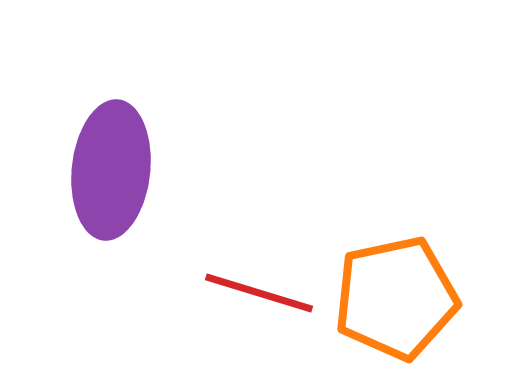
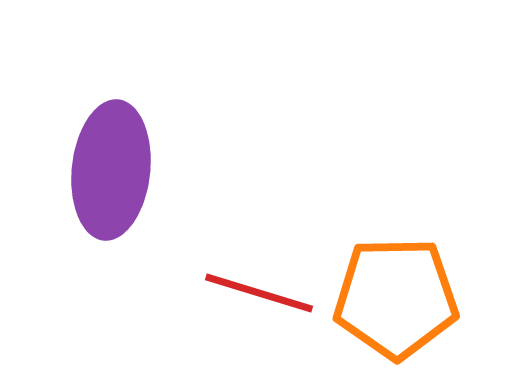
orange pentagon: rotated 11 degrees clockwise
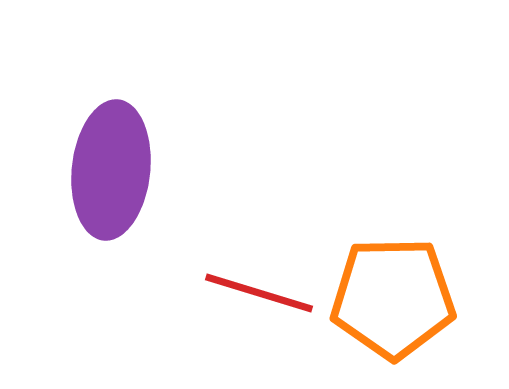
orange pentagon: moved 3 px left
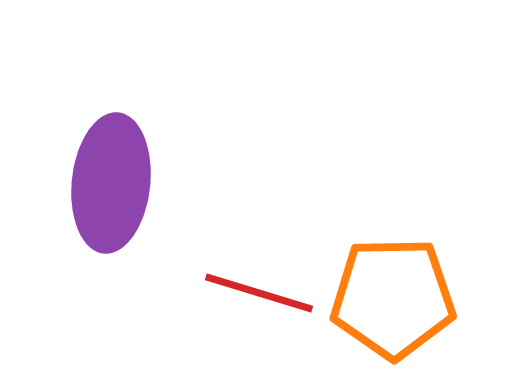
purple ellipse: moved 13 px down
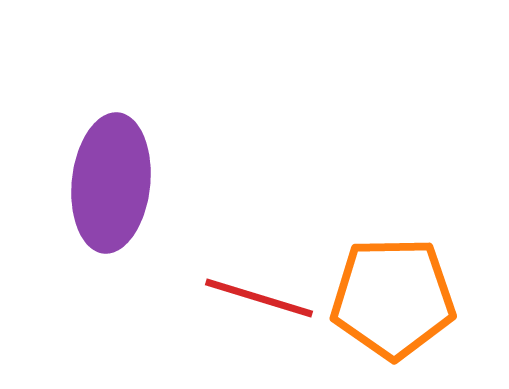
red line: moved 5 px down
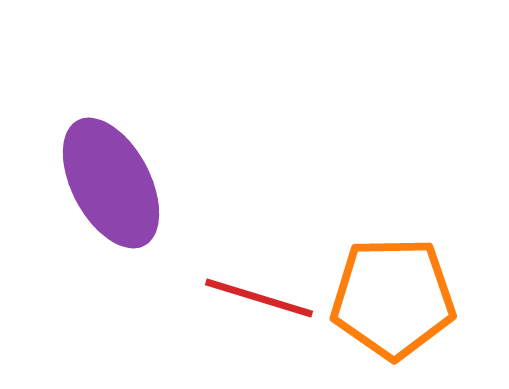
purple ellipse: rotated 34 degrees counterclockwise
